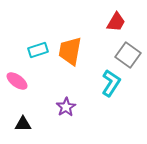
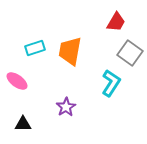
cyan rectangle: moved 3 px left, 2 px up
gray square: moved 2 px right, 2 px up
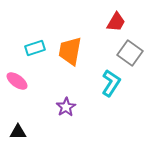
black triangle: moved 5 px left, 8 px down
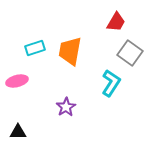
pink ellipse: rotated 50 degrees counterclockwise
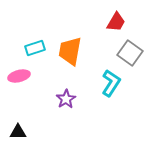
pink ellipse: moved 2 px right, 5 px up
purple star: moved 8 px up
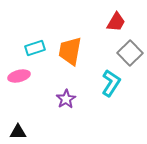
gray square: rotated 10 degrees clockwise
